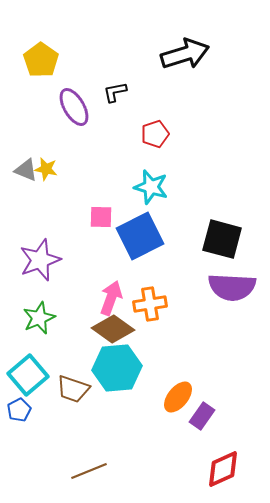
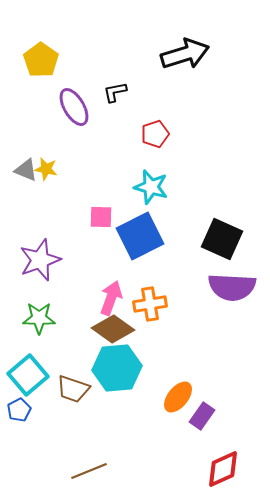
black square: rotated 9 degrees clockwise
green star: rotated 24 degrees clockwise
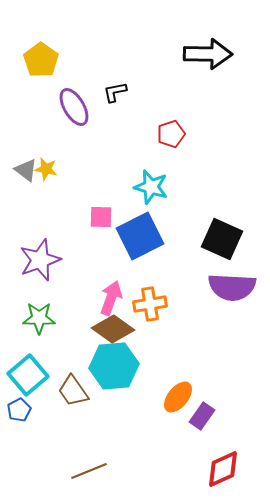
black arrow: moved 23 px right; rotated 18 degrees clockwise
red pentagon: moved 16 px right
gray triangle: rotated 15 degrees clockwise
cyan hexagon: moved 3 px left, 2 px up
brown trapezoid: moved 2 px down; rotated 36 degrees clockwise
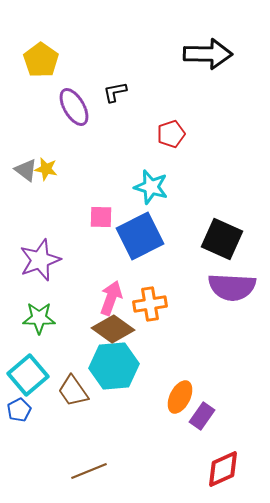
orange ellipse: moved 2 px right; rotated 12 degrees counterclockwise
